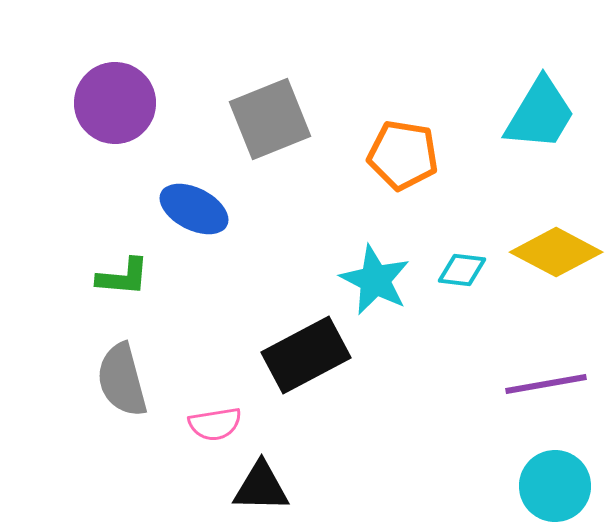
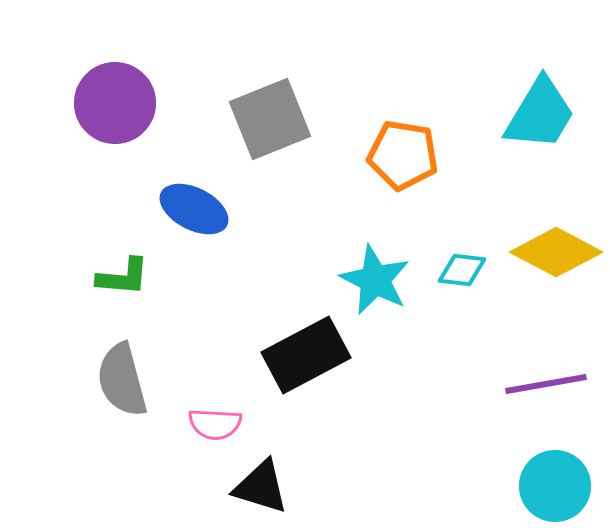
pink semicircle: rotated 12 degrees clockwise
black triangle: rotated 16 degrees clockwise
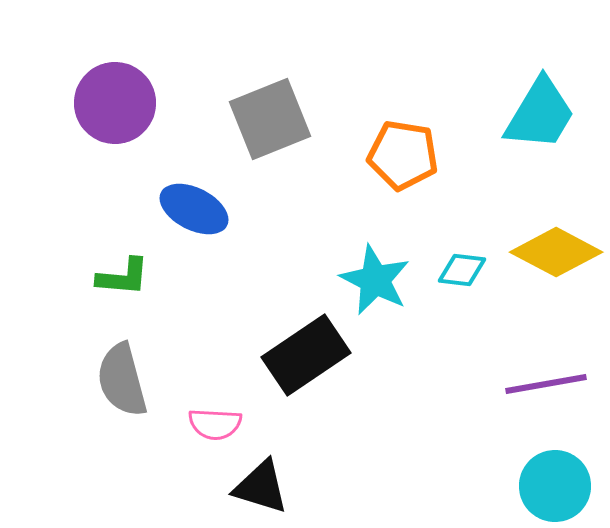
black rectangle: rotated 6 degrees counterclockwise
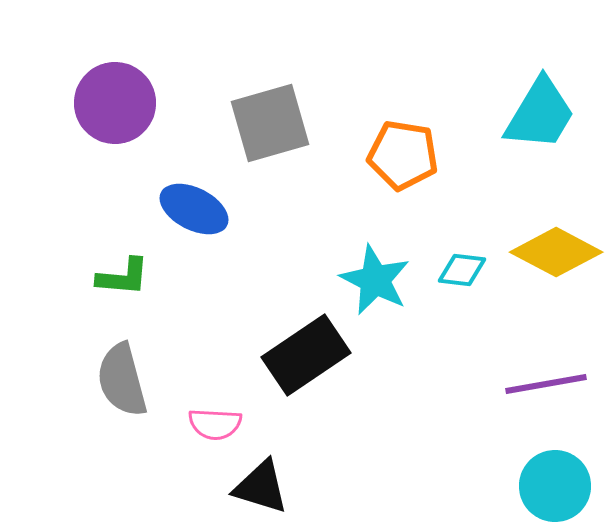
gray square: moved 4 px down; rotated 6 degrees clockwise
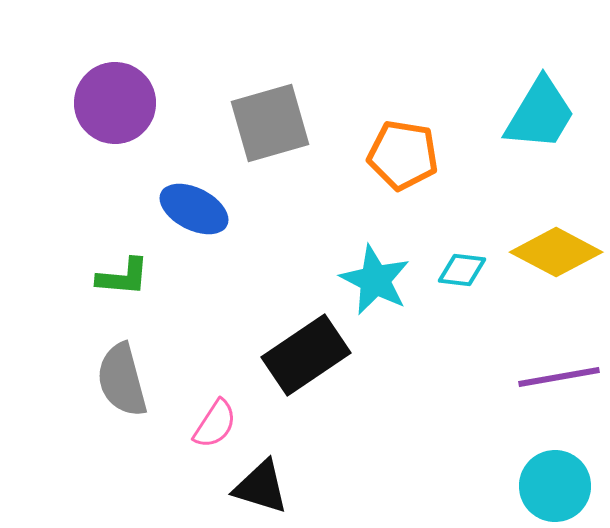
purple line: moved 13 px right, 7 px up
pink semicircle: rotated 60 degrees counterclockwise
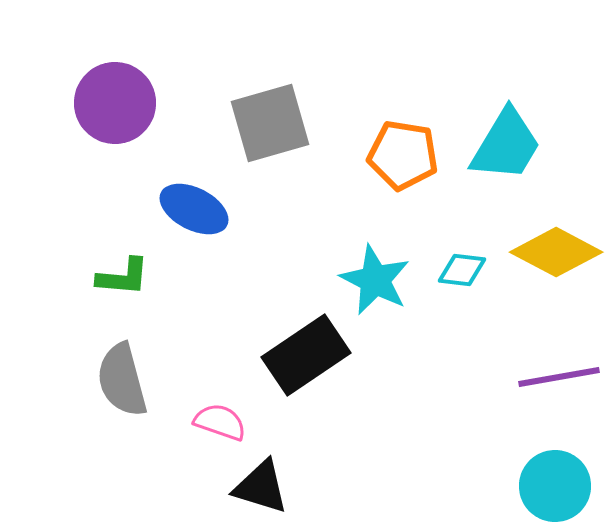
cyan trapezoid: moved 34 px left, 31 px down
pink semicircle: moved 5 px right, 2 px up; rotated 104 degrees counterclockwise
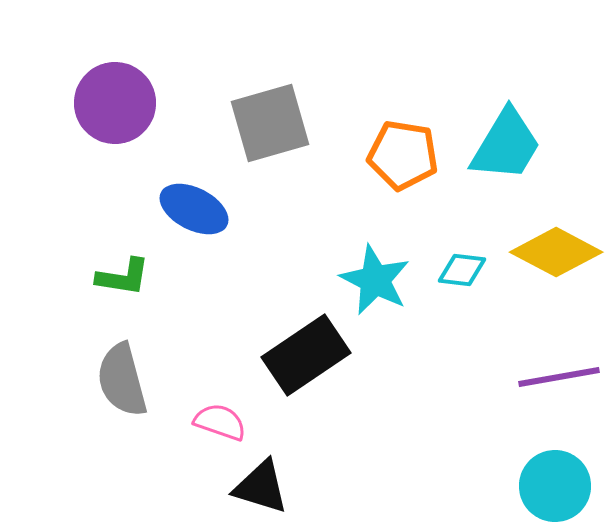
green L-shape: rotated 4 degrees clockwise
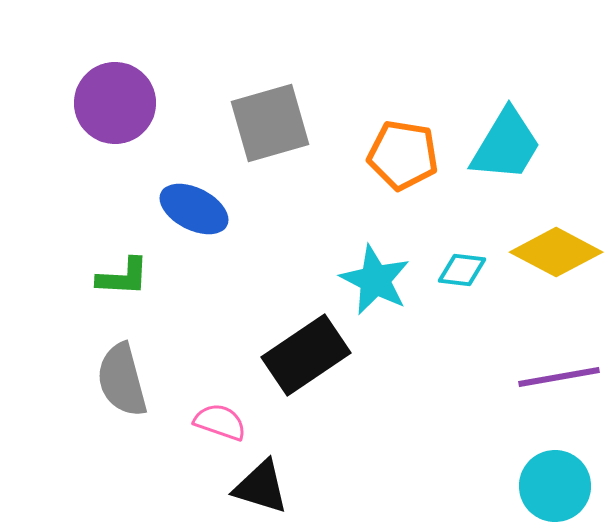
green L-shape: rotated 6 degrees counterclockwise
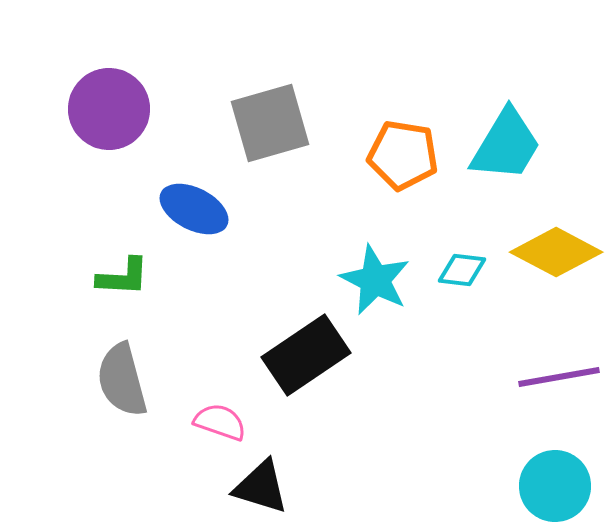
purple circle: moved 6 px left, 6 px down
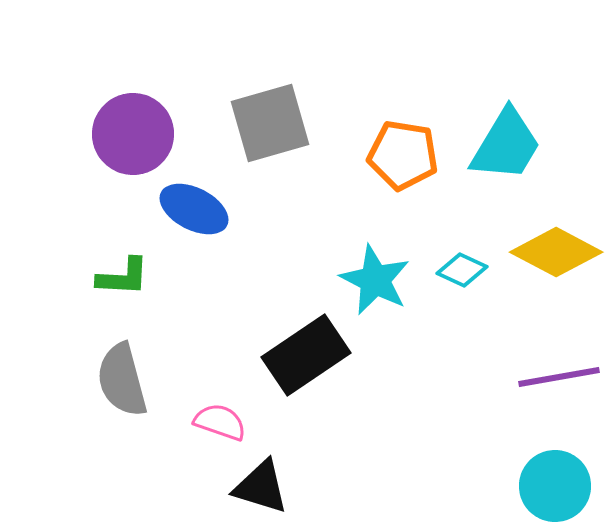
purple circle: moved 24 px right, 25 px down
cyan diamond: rotated 18 degrees clockwise
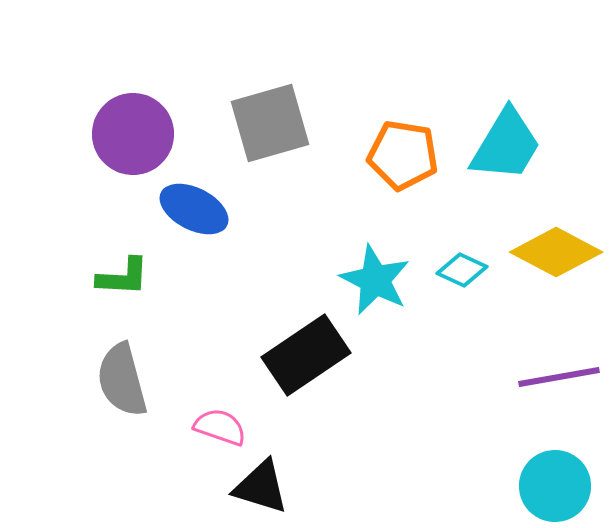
pink semicircle: moved 5 px down
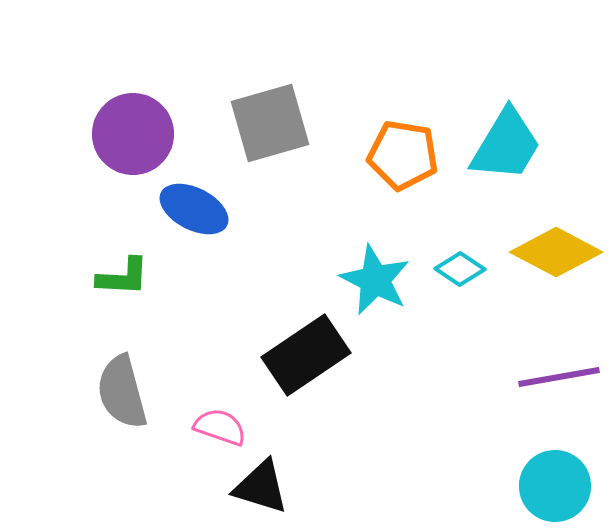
cyan diamond: moved 2 px left, 1 px up; rotated 9 degrees clockwise
gray semicircle: moved 12 px down
